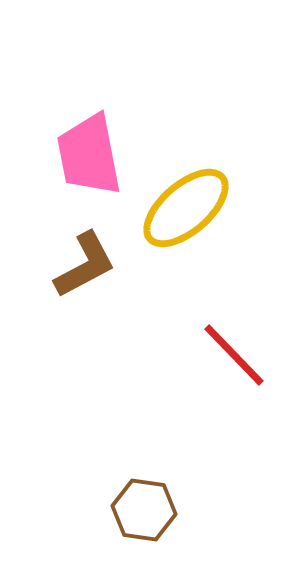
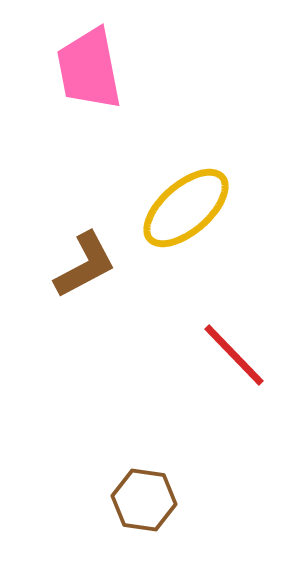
pink trapezoid: moved 86 px up
brown hexagon: moved 10 px up
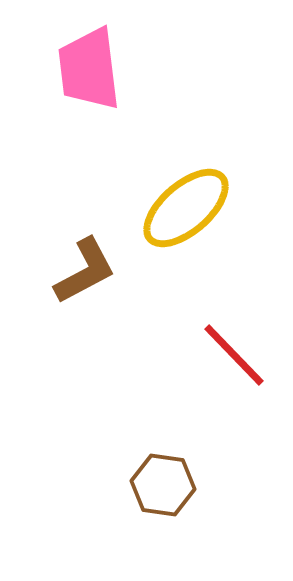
pink trapezoid: rotated 4 degrees clockwise
brown L-shape: moved 6 px down
brown hexagon: moved 19 px right, 15 px up
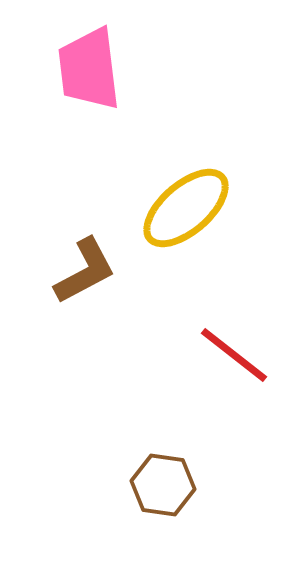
red line: rotated 8 degrees counterclockwise
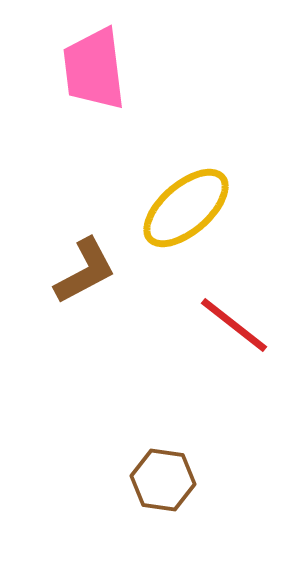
pink trapezoid: moved 5 px right
red line: moved 30 px up
brown hexagon: moved 5 px up
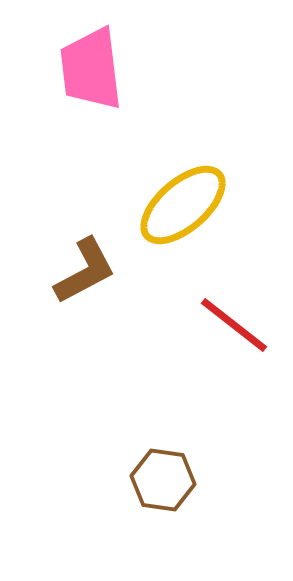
pink trapezoid: moved 3 px left
yellow ellipse: moved 3 px left, 3 px up
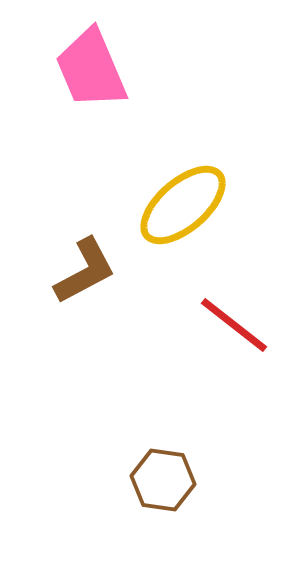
pink trapezoid: rotated 16 degrees counterclockwise
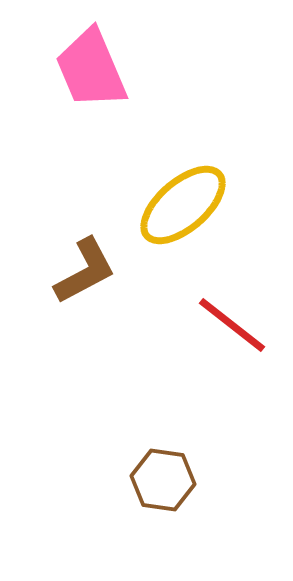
red line: moved 2 px left
